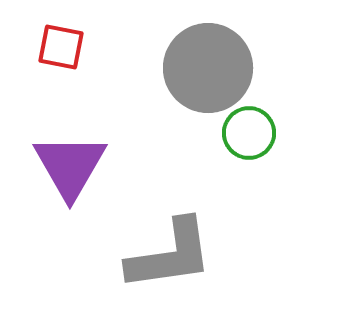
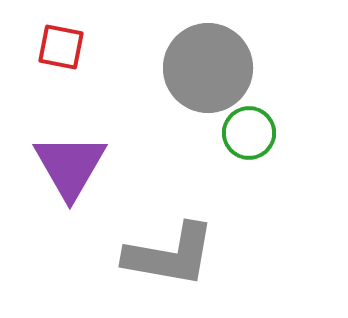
gray L-shape: rotated 18 degrees clockwise
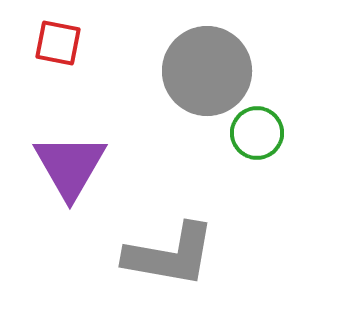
red square: moved 3 px left, 4 px up
gray circle: moved 1 px left, 3 px down
green circle: moved 8 px right
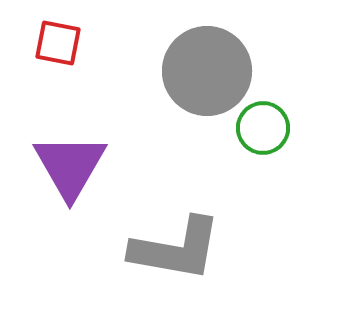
green circle: moved 6 px right, 5 px up
gray L-shape: moved 6 px right, 6 px up
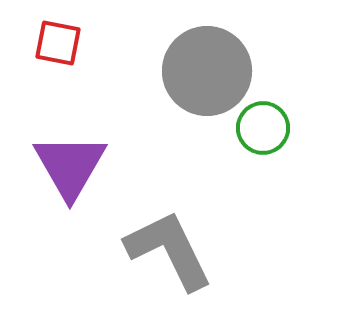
gray L-shape: moved 7 px left, 1 px down; rotated 126 degrees counterclockwise
